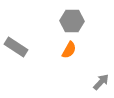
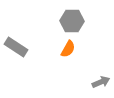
orange semicircle: moved 1 px left, 1 px up
gray arrow: rotated 24 degrees clockwise
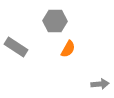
gray hexagon: moved 17 px left
gray arrow: moved 1 px left, 2 px down; rotated 18 degrees clockwise
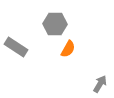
gray hexagon: moved 3 px down
gray arrow: rotated 54 degrees counterclockwise
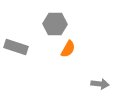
gray rectangle: rotated 15 degrees counterclockwise
gray arrow: rotated 66 degrees clockwise
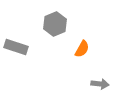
gray hexagon: rotated 25 degrees counterclockwise
orange semicircle: moved 14 px right
